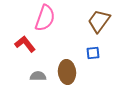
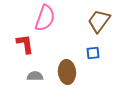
red L-shape: rotated 30 degrees clockwise
gray semicircle: moved 3 px left
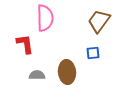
pink semicircle: rotated 20 degrees counterclockwise
gray semicircle: moved 2 px right, 1 px up
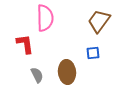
gray semicircle: rotated 63 degrees clockwise
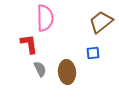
brown trapezoid: moved 2 px right, 1 px down; rotated 15 degrees clockwise
red L-shape: moved 4 px right
gray semicircle: moved 3 px right, 6 px up
